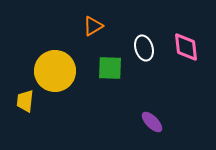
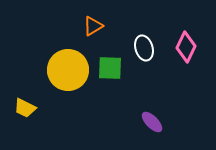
pink diamond: rotated 32 degrees clockwise
yellow circle: moved 13 px right, 1 px up
yellow trapezoid: moved 7 px down; rotated 70 degrees counterclockwise
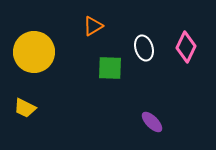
yellow circle: moved 34 px left, 18 px up
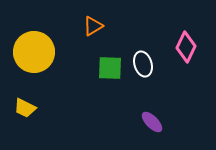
white ellipse: moved 1 px left, 16 px down
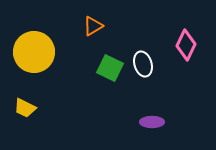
pink diamond: moved 2 px up
green square: rotated 24 degrees clockwise
purple ellipse: rotated 45 degrees counterclockwise
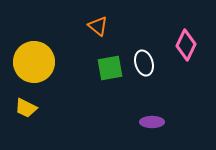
orange triangle: moved 5 px right; rotated 50 degrees counterclockwise
yellow circle: moved 10 px down
white ellipse: moved 1 px right, 1 px up
green square: rotated 36 degrees counterclockwise
yellow trapezoid: moved 1 px right
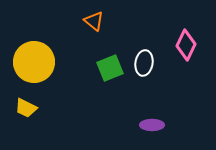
orange triangle: moved 4 px left, 5 px up
white ellipse: rotated 25 degrees clockwise
green square: rotated 12 degrees counterclockwise
purple ellipse: moved 3 px down
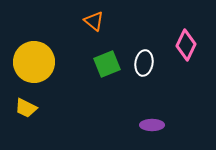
green square: moved 3 px left, 4 px up
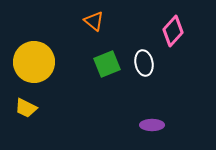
pink diamond: moved 13 px left, 14 px up; rotated 16 degrees clockwise
white ellipse: rotated 20 degrees counterclockwise
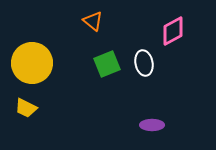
orange triangle: moved 1 px left
pink diamond: rotated 20 degrees clockwise
yellow circle: moved 2 px left, 1 px down
